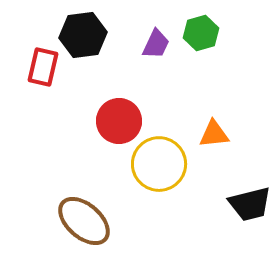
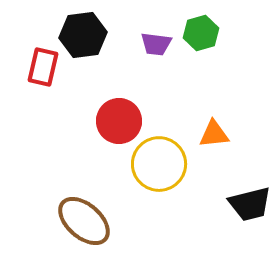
purple trapezoid: rotated 72 degrees clockwise
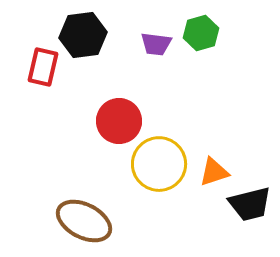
orange triangle: moved 38 px down; rotated 12 degrees counterclockwise
brown ellipse: rotated 14 degrees counterclockwise
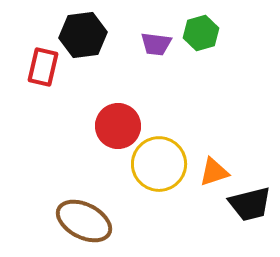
red circle: moved 1 px left, 5 px down
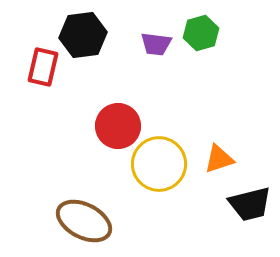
orange triangle: moved 5 px right, 13 px up
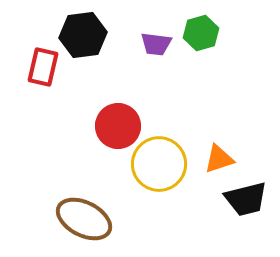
black trapezoid: moved 4 px left, 5 px up
brown ellipse: moved 2 px up
